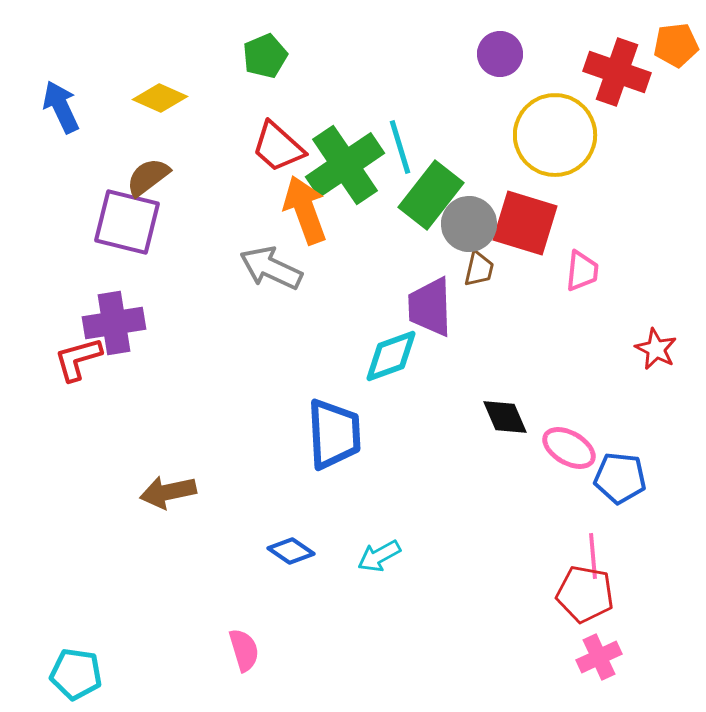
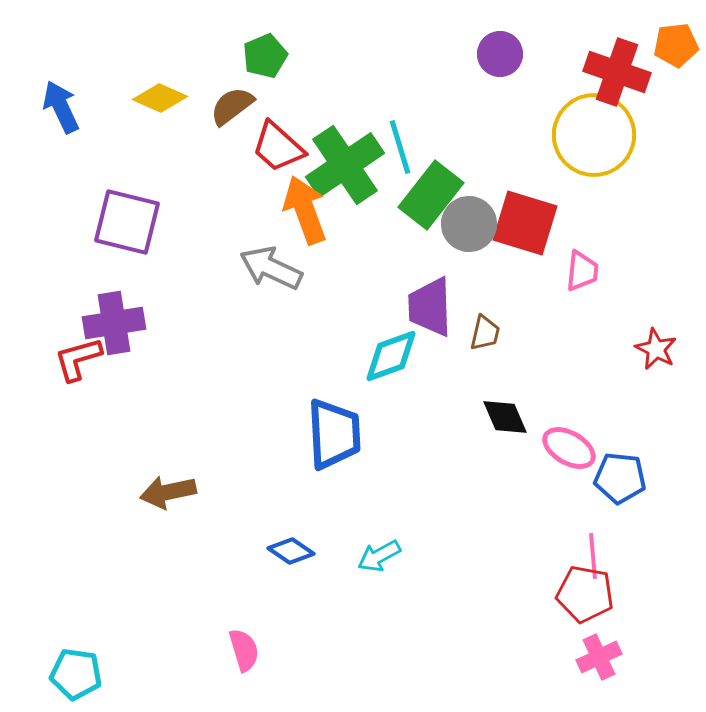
yellow circle: moved 39 px right
brown semicircle: moved 84 px right, 71 px up
brown trapezoid: moved 6 px right, 64 px down
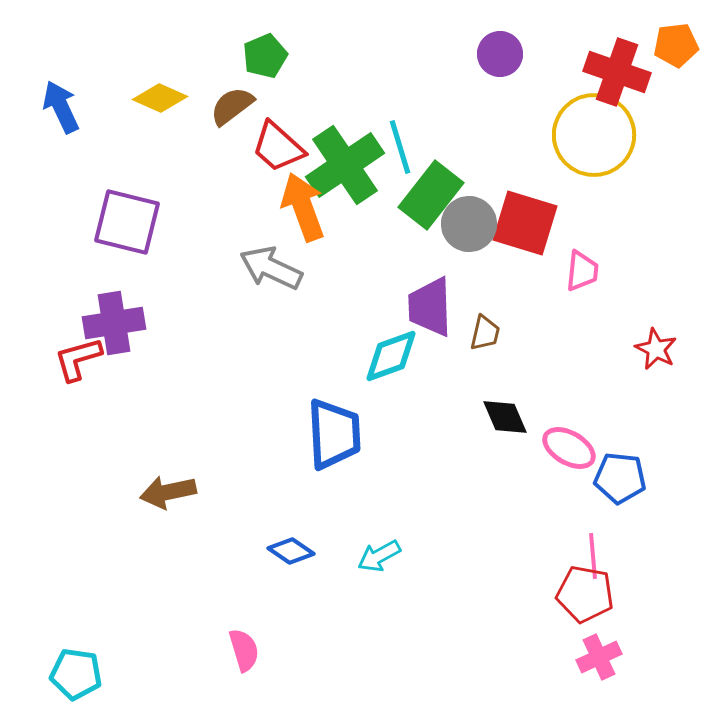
orange arrow: moved 2 px left, 3 px up
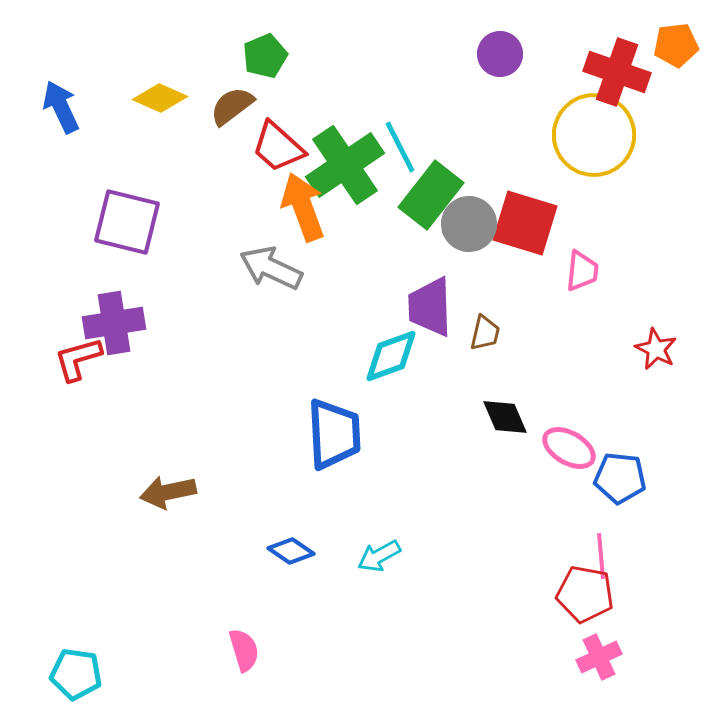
cyan line: rotated 10 degrees counterclockwise
pink line: moved 8 px right
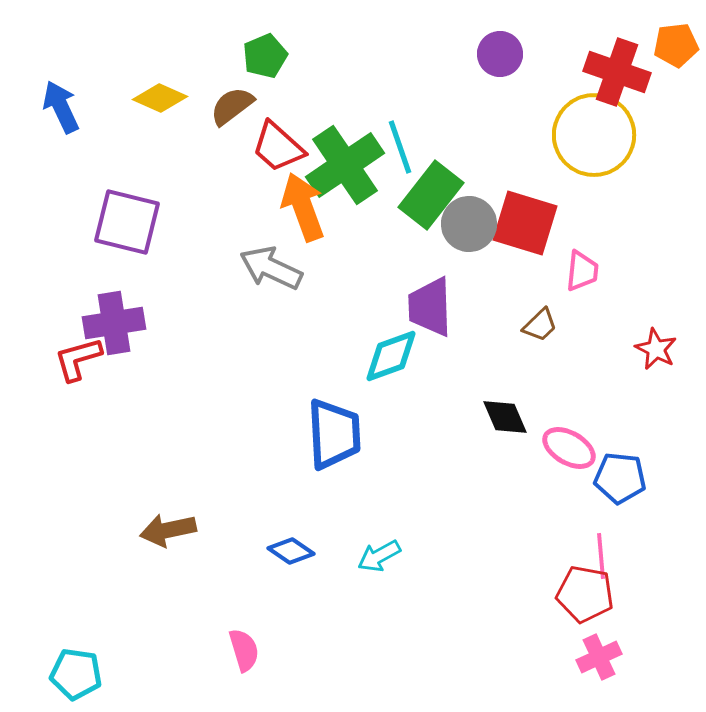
cyan line: rotated 8 degrees clockwise
brown trapezoid: moved 55 px right, 8 px up; rotated 33 degrees clockwise
brown arrow: moved 38 px down
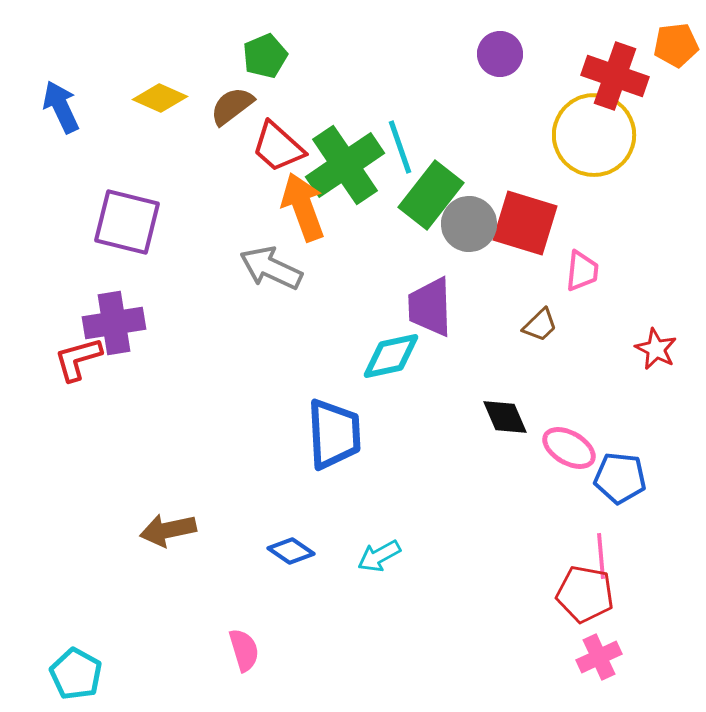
red cross: moved 2 px left, 4 px down
cyan diamond: rotated 8 degrees clockwise
cyan pentagon: rotated 21 degrees clockwise
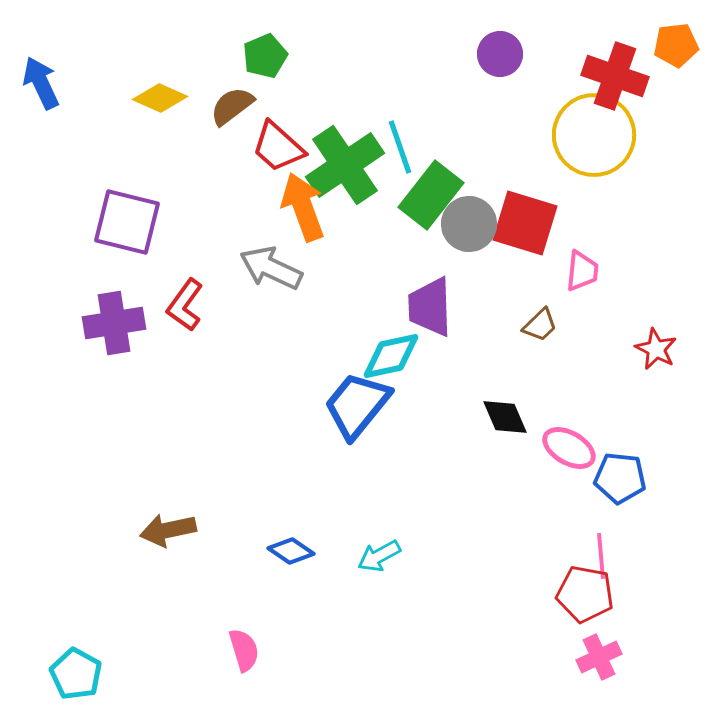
blue arrow: moved 20 px left, 24 px up
red L-shape: moved 107 px right, 54 px up; rotated 38 degrees counterclockwise
blue trapezoid: moved 23 px right, 29 px up; rotated 138 degrees counterclockwise
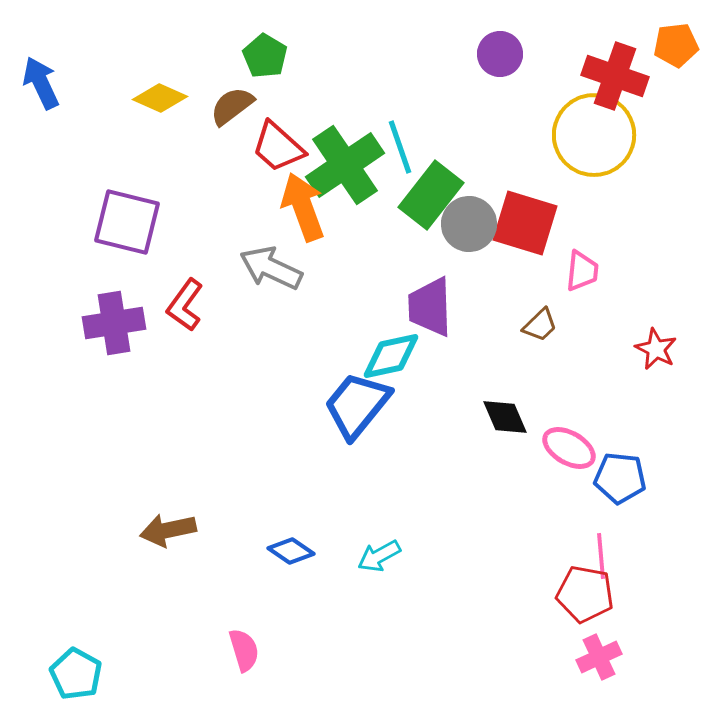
green pentagon: rotated 18 degrees counterclockwise
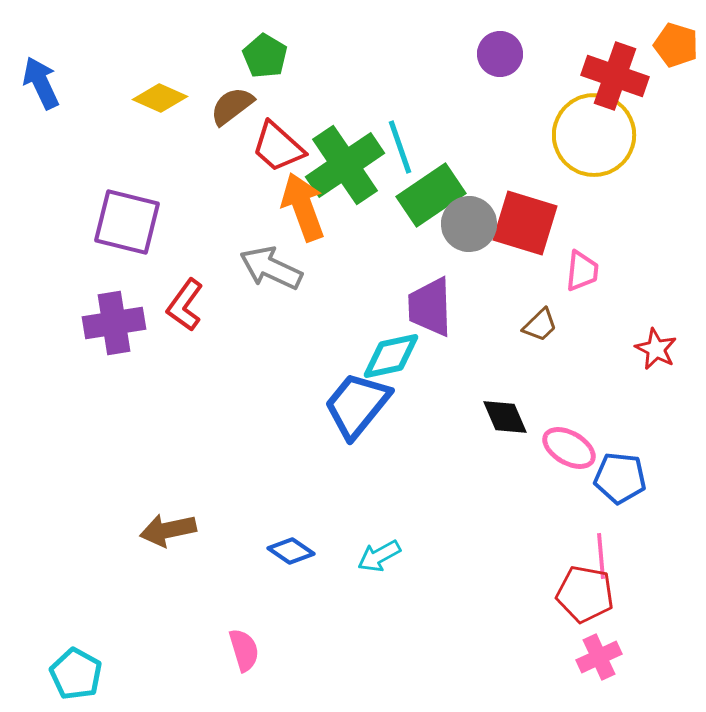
orange pentagon: rotated 24 degrees clockwise
green rectangle: rotated 18 degrees clockwise
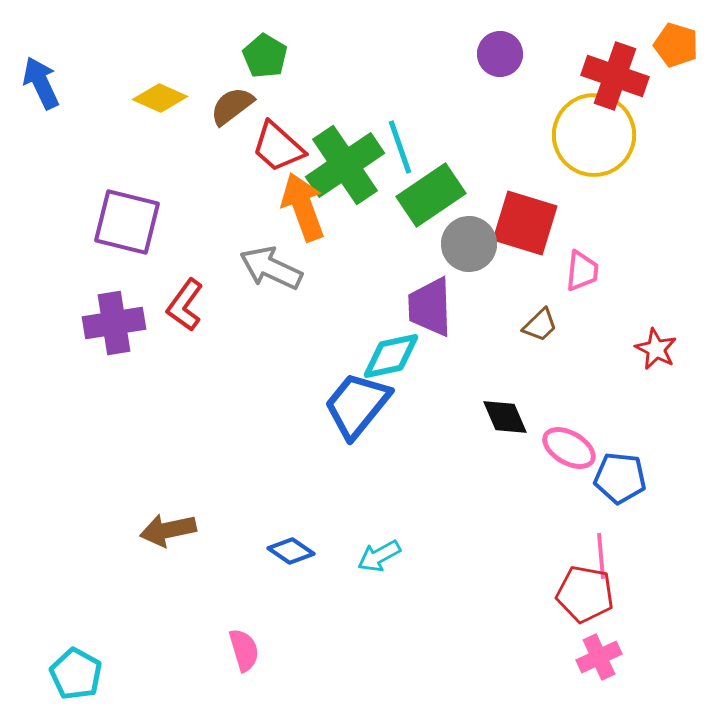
gray circle: moved 20 px down
